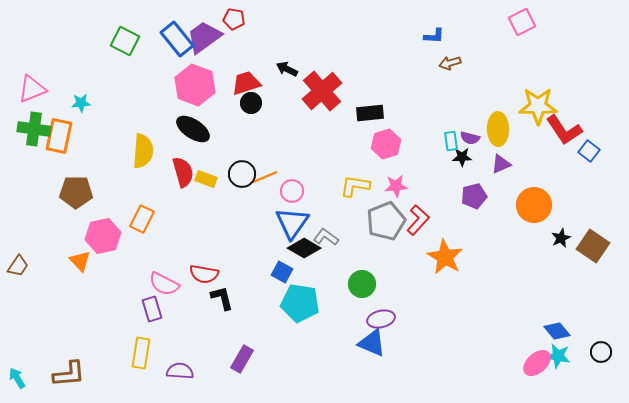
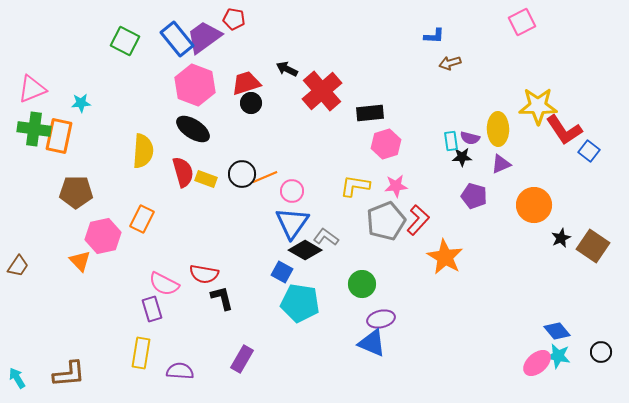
purple pentagon at (474, 196): rotated 30 degrees clockwise
black diamond at (304, 248): moved 1 px right, 2 px down
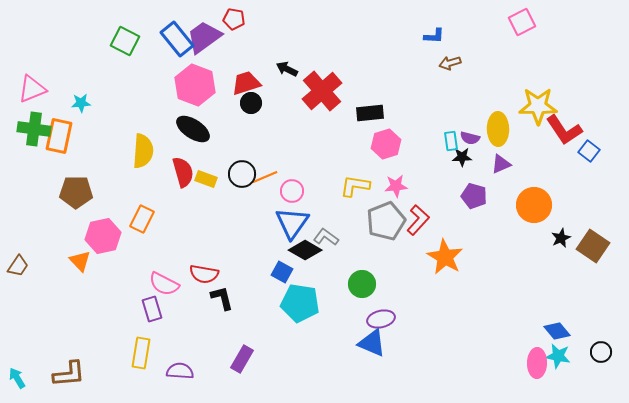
pink ellipse at (537, 363): rotated 48 degrees counterclockwise
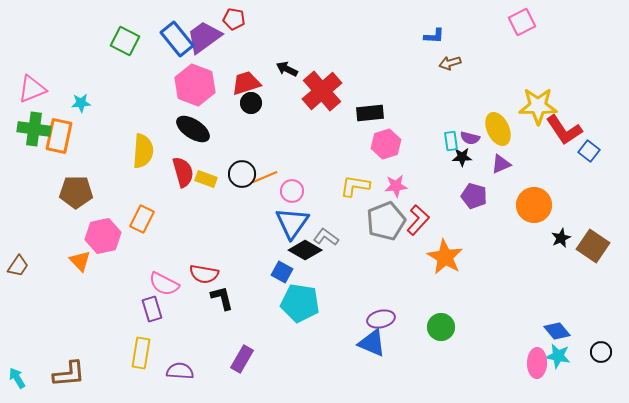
yellow ellipse at (498, 129): rotated 24 degrees counterclockwise
green circle at (362, 284): moved 79 px right, 43 px down
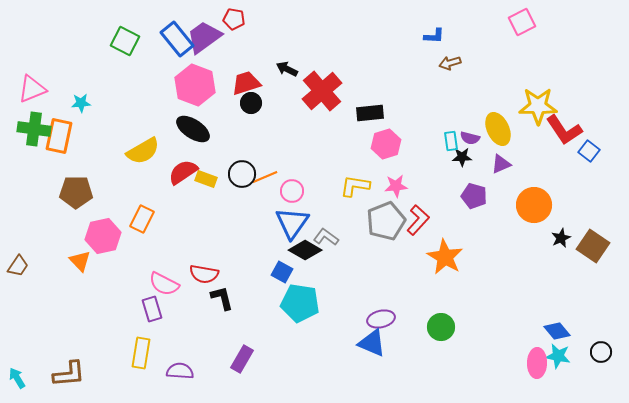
yellow semicircle at (143, 151): rotated 56 degrees clockwise
red semicircle at (183, 172): rotated 108 degrees counterclockwise
